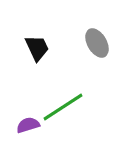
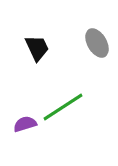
purple semicircle: moved 3 px left, 1 px up
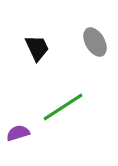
gray ellipse: moved 2 px left, 1 px up
purple semicircle: moved 7 px left, 9 px down
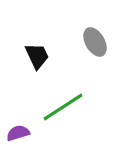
black trapezoid: moved 8 px down
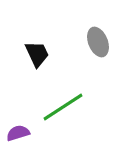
gray ellipse: moved 3 px right; rotated 8 degrees clockwise
black trapezoid: moved 2 px up
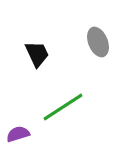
purple semicircle: moved 1 px down
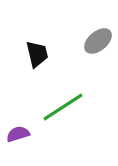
gray ellipse: moved 1 px up; rotated 72 degrees clockwise
black trapezoid: rotated 12 degrees clockwise
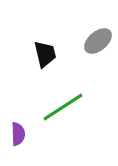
black trapezoid: moved 8 px right
purple semicircle: rotated 105 degrees clockwise
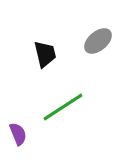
purple semicircle: rotated 20 degrees counterclockwise
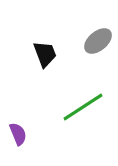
black trapezoid: rotated 8 degrees counterclockwise
green line: moved 20 px right
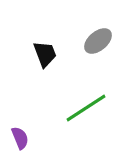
green line: moved 3 px right, 1 px down
purple semicircle: moved 2 px right, 4 px down
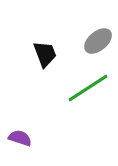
green line: moved 2 px right, 20 px up
purple semicircle: rotated 50 degrees counterclockwise
